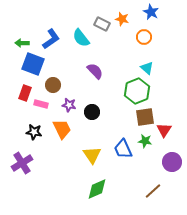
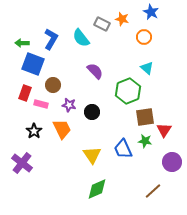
blue L-shape: rotated 25 degrees counterclockwise
green hexagon: moved 9 px left
black star: moved 1 px up; rotated 28 degrees clockwise
purple cross: rotated 20 degrees counterclockwise
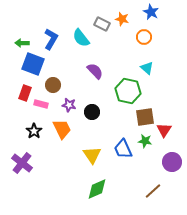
green hexagon: rotated 25 degrees counterclockwise
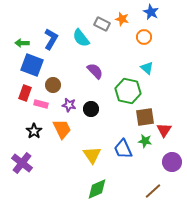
blue square: moved 1 px left, 1 px down
black circle: moved 1 px left, 3 px up
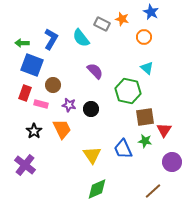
purple cross: moved 3 px right, 2 px down
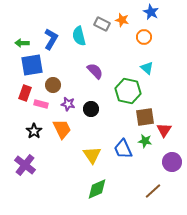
orange star: moved 1 px down
cyan semicircle: moved 2 px left, 2 px up; rotated 24 degrees clockwise
blue square: rotated 30 degrees counterclockwise
purple star: moved 1 px left, 1 px up
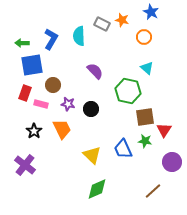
cyan semicircle: rotated 12 degrees clockwise
yellow triangle: rotated 12 degrees counterclockwise
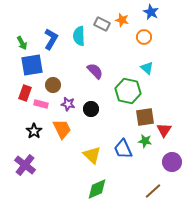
green arrow: rotated 120 degrees counterclockwise
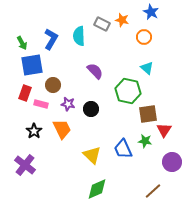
brown square: moved 3 px right, 3 px up
